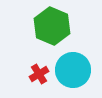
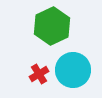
green hexagon: rotated 12 degrees clockwise
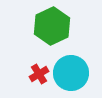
cyan circle: moved 2 px left, 3 px down
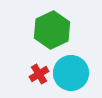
green hexagon: moved 4 px down
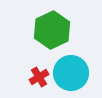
red cross: moved 3 px down
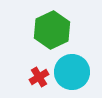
cyan circle: moved 1 px right, 1 px up
